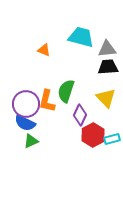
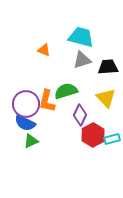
gray triangle: moved 25 px left, 11 px down; rotated 12 degrees counterclockwise
green semicircle: rotated 55 degrees clockwise
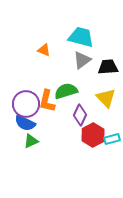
gray triangle: rotated 18 degrees counterclockwise
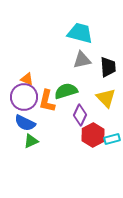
cyan trapezoid: moved 1 px left, 4 px up
orange triangle: moved 17 px left, 29 px down
gray triangle: rotated 24 degrees clockwise
black trapezoid: rotated 90 degrees clockwise
purple circle: moved 2 px left, 7 px up
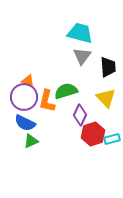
gray triangle: moved 4 px up; rotated 42 degrees counterclockwise
orange triangle: moved 1 px right, 2 px down
red hexagon: moved 1 px up; rotated 10 degrees clockwise
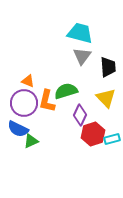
purple circle: moved 6 px down
blue semicircle: moved 7 px left, 6 px down
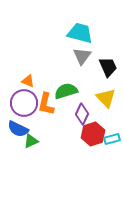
black trapezoid: rotated 20 degrees counterclockwise
orange L-shape: moved 1 px left, 3 px down
purple diamond: moved 2 px right, 1 px up
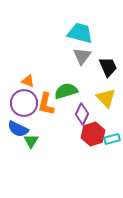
green triangle: rotated 35 degrees counterclockwise
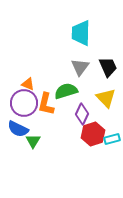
cyan trapezoid: moved 1 px right; rotated 104 degrees counterclockwise
gray triangle: moved 2 px left, 11 px down
orange triangle: moved 3 px down
green triangle: moved 2 px right
